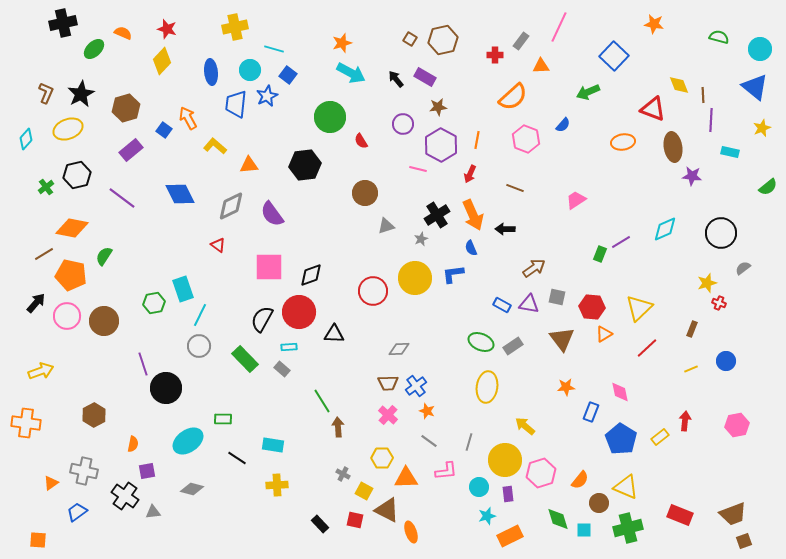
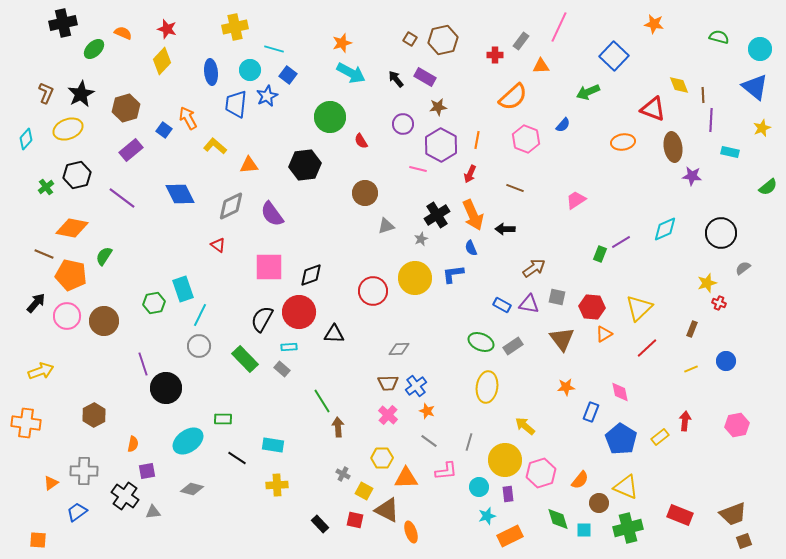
brown line at (44, 254): rotated 54 degrees clockwise
gray cross at (84, 471): rotated 12 degrees counterclockwise
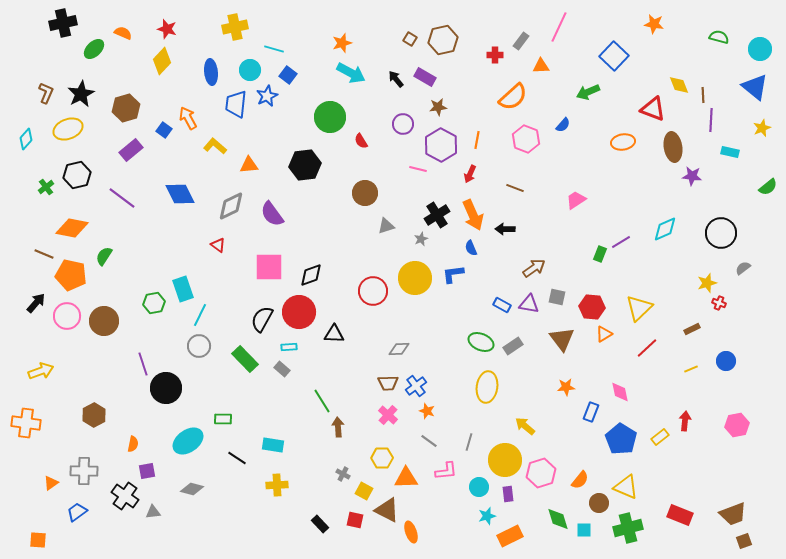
brown rectangle at (692, 329): rotated 42 degrees clockwise
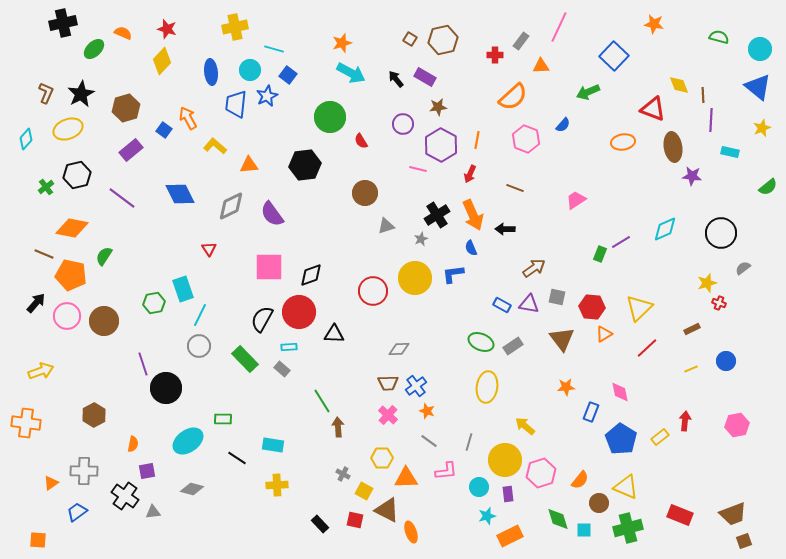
blue triangle at (755, 87): moved 3 px right
red triangle at (218, 245): moved 9 px left, 4 px down; rotated 21 degrees clockwise
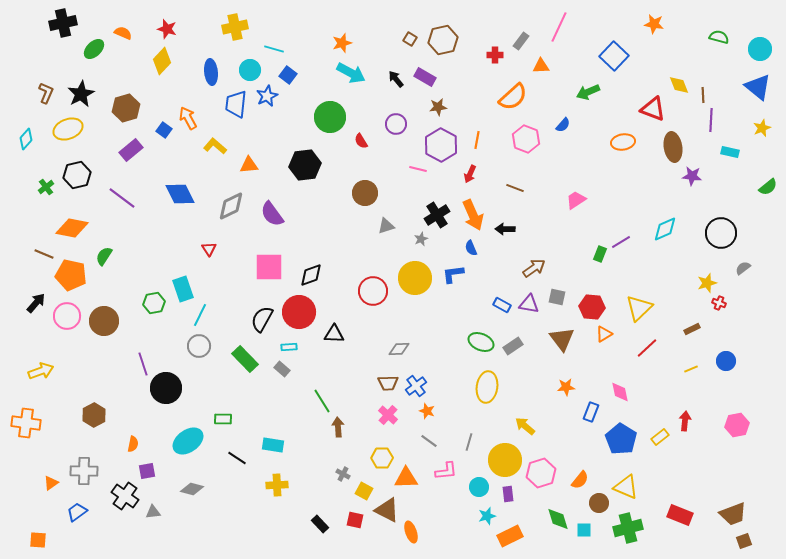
purple circle at (403, 124): moved 7 px left
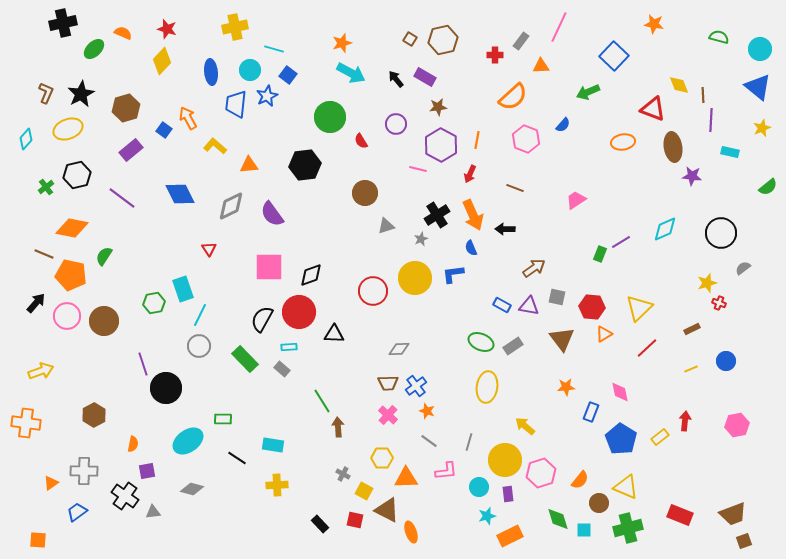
purple triangle at (529, 304): moved 2 px down
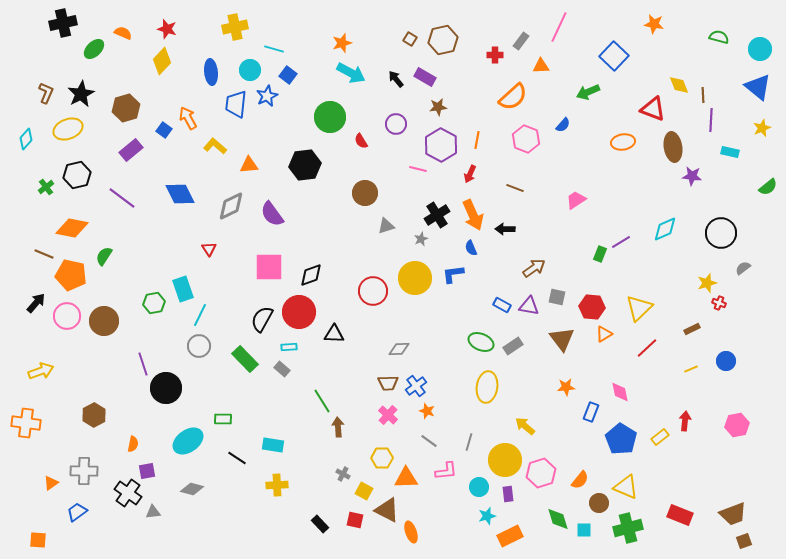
black cross at (125, 496): moved 3 px right, 3 px up
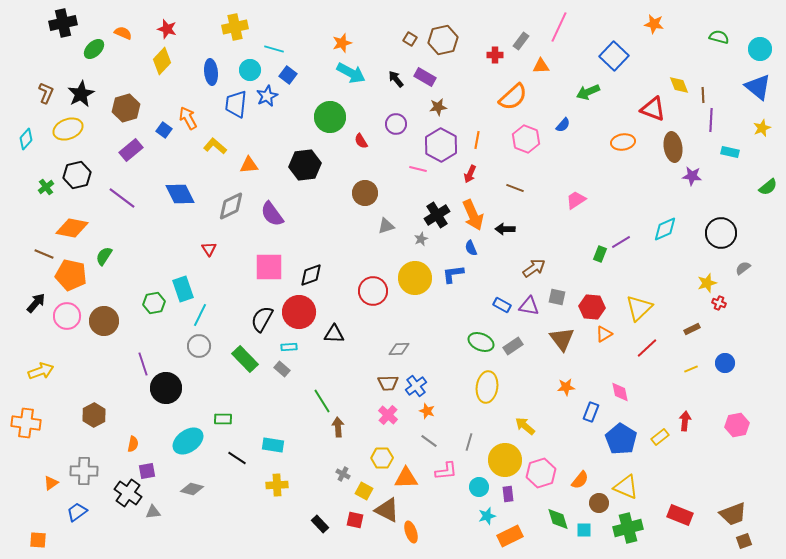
blue circle at (726, 361): moved 1 px left, 2 px down
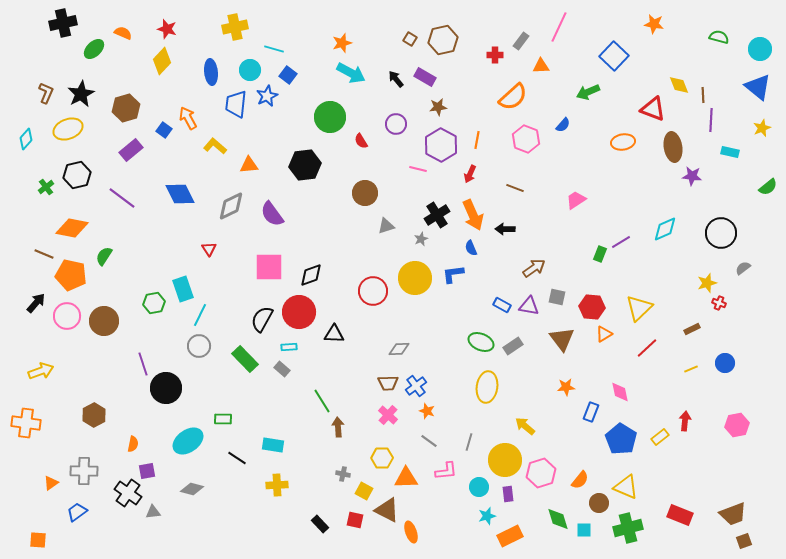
gray cross at (343, 474): rotated 16 degrees counterclockwise
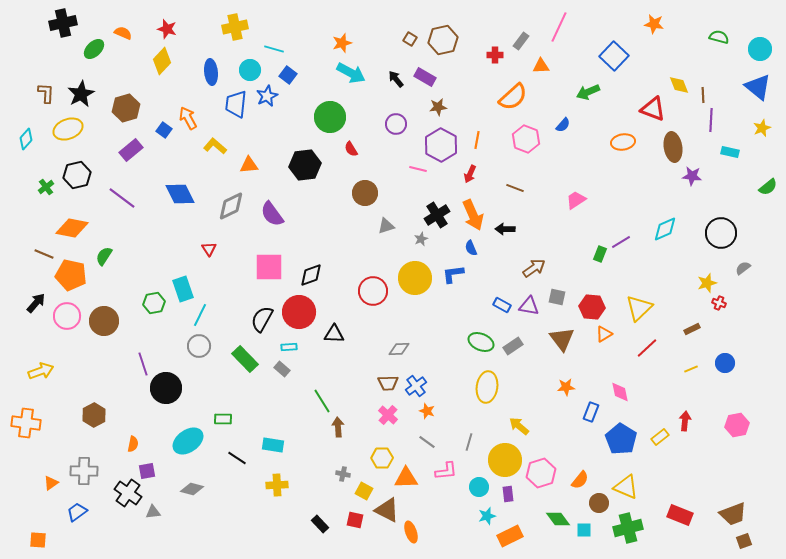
brown L-shape at (46, 93): rotated 20 degrees counterclockwise
red semicircle at (361, 141): moved 10 px left, 8 px down
yellow arrow at (525, 426): moved 6 px left
gray line at (429, 441): moved 2 px left, 1 px down
green diamond at (558, 519): rotated 20 degrees counterclockwise
